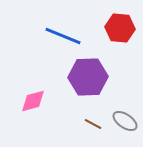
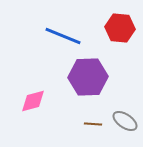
brown line: rotated 24 degrees counterclockwise
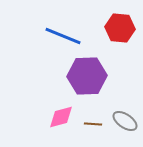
purple hexagon: moved 1 px left, 1 px up
pink diamond: moved 28 px right, 16 px down
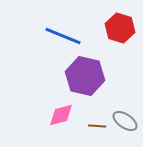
red hexagon: rotated 12 degrees clockwise
purple hexagon: moved 2 px left; rotated 15 degrees clockwise
pink diamond: moved 2 px up
brown line: moved 4 px right, 2 px down
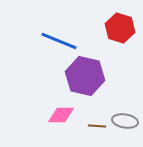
blue line: moved 4 px left, 5 px down
pink diamond: rotated 16 degrees clockwise
gray ellipse: rotated 25 degrees counterclockwise
